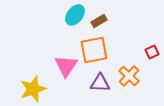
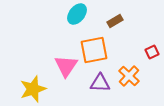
cyan ellipse: moved 2 px right, 1 px up
brown rectangle: moved 16 px right
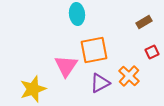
cyan ellipse: rotated 45 degrees counterclockwise
brown rectangle: moved 29 px right, 1 px down
purple triangle: rotated 30 degrees counterclockwise
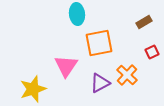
orange square: moved 5 px right, 7 px up
orange cross: moved 2 px left, 1 px up
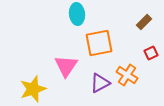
brown rectangle: rotated 14 degrees counterclockwise
red square: moved 1 px left, 1 px down
orange cross: rotated 10 degrees counterclockwise
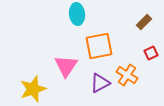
orange square: moved 3 px down
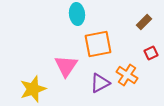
orange square: moved 1 px left, 2 px up
